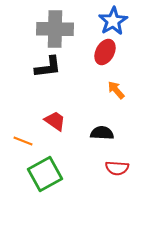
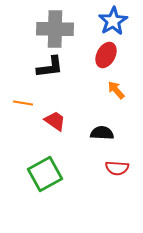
red ellipse: moved 1 px right, 3 px down
black L-shape: moved 2 px right
orange line: moved 38 px up; rotated 12 degrees counterclockwise
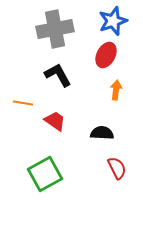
blue star: rotated 12 degrees clockwise
gray cross: rotated 12 degrees counterclockwise
black L-shape: moved 8 px right, 8 px down; rotated 112 degrees counterclockwise
orange arrow: rotated 48 degrees clockwise
red semicircle: rotated 120 degrees counterclockwise
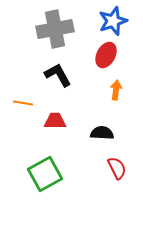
red trapezoid: rotated 35 degrees counterclockwise
